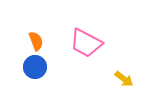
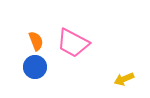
pink trapezoid: moved 13 px left
yellow arrow: rotated 120 degrees clockwise
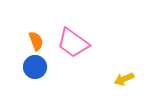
pink trapezoid: rotated 8 degrees clockwise
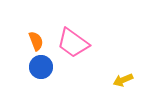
blue circle: moved 6 px right
yellow arrow: moved 1 px left, 1 px down
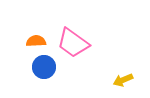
orange semicircle: rotated 72 degrees counterclockwise
blue circle: moved 3 px right
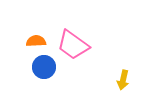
pink trapezoid: moved 2 px down
yellow arrow: rotated 54 degrees counterclockwise
